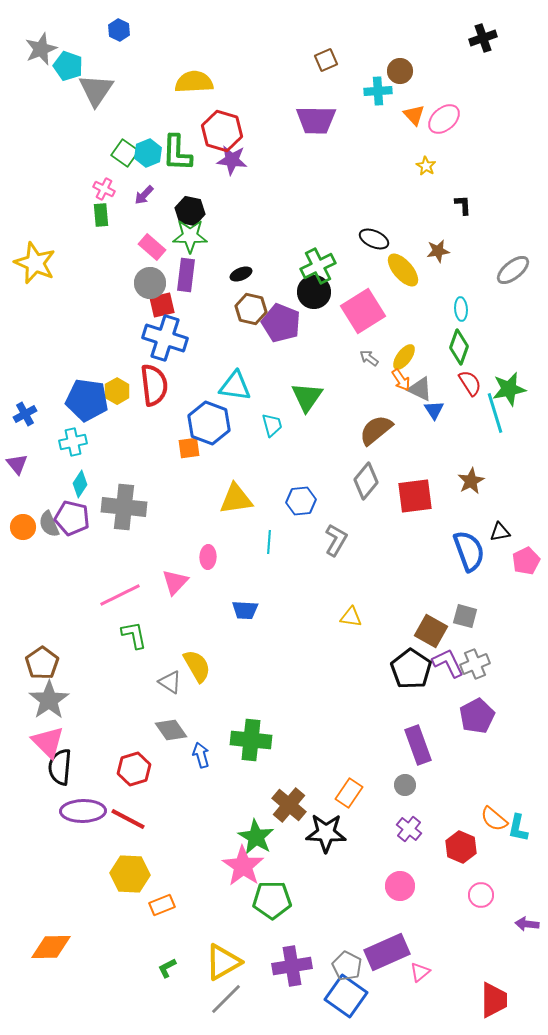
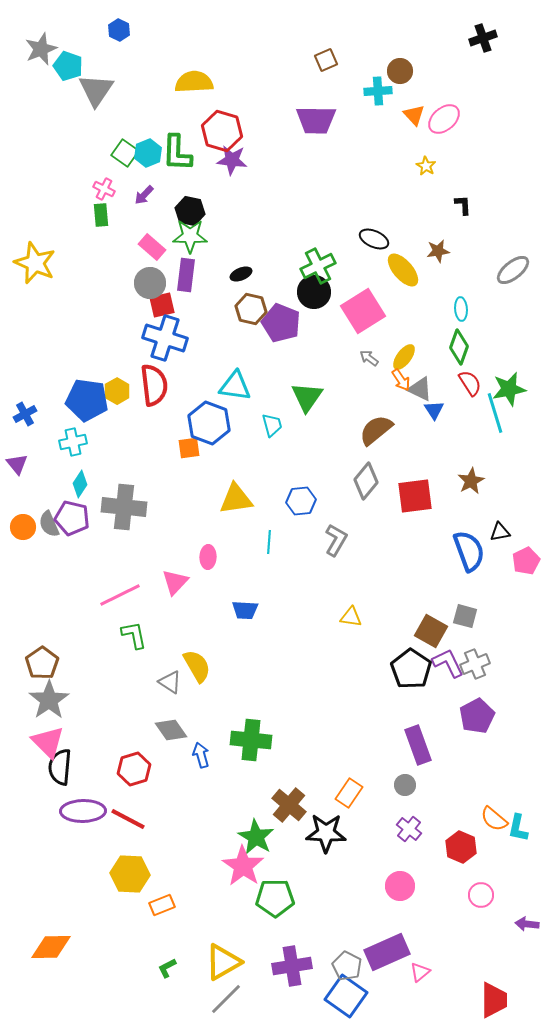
green pentagon at (272, 900): moved 3 px right, 2 px up
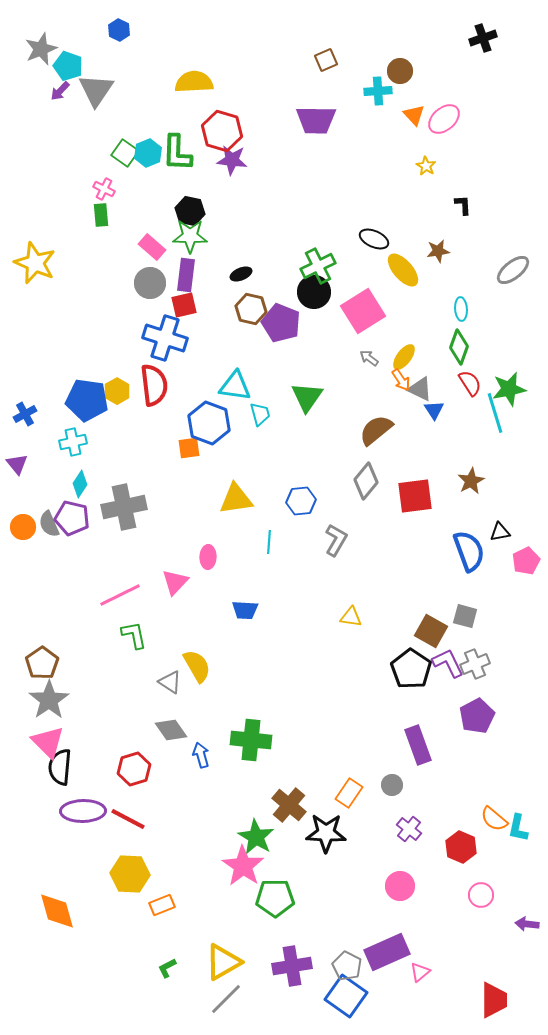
purple arrow at (144, 195): moved 84 px left, 104 px up
red square at (162, 305): moved 22 px right
cyan trapezoid at (272, 425): moved 12 px left, 11 px up
gray cross at (124, 507): rotated 18 degrees counterclockwise
gray circle at (405, 785): moved 13 px left
orange diamond at (51, 947): moved 6 px right, 36 px up; rotated 75 degrees clockwise
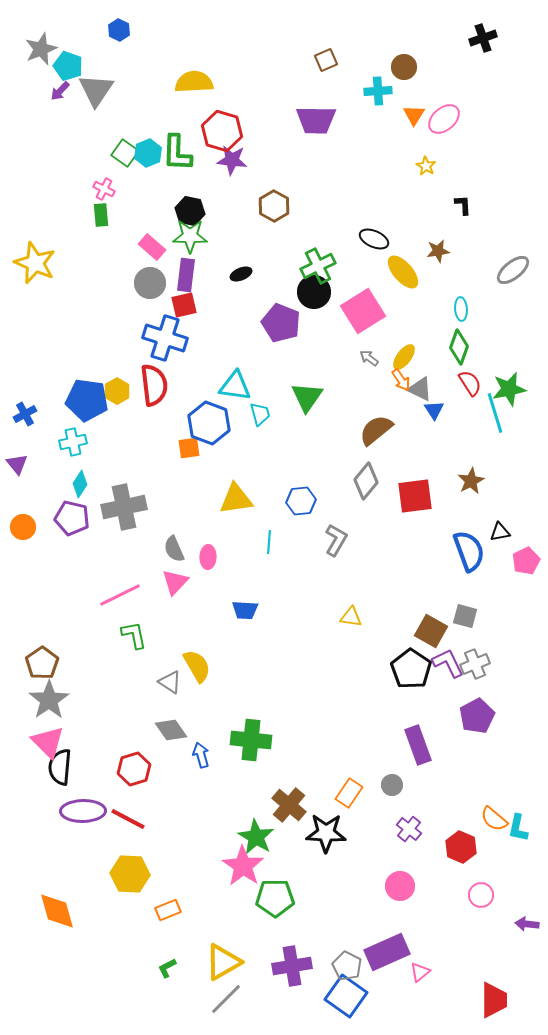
brown circle at (400, 71): moved 4 px right, 4 px up
orange triangle at (414, 115): rotated 15 degrees clockwise
yellow ellipse at (403, 270): moved 2 px down
brown hexagon at (251, 309): moved 23 px right, 103 px up; rotated 16 degrees clockwise
gray semicircle at (49, 524): moved 125 px right, 25 px down
orange rectangle at (162, 905): moved 6 px right, 5 px down
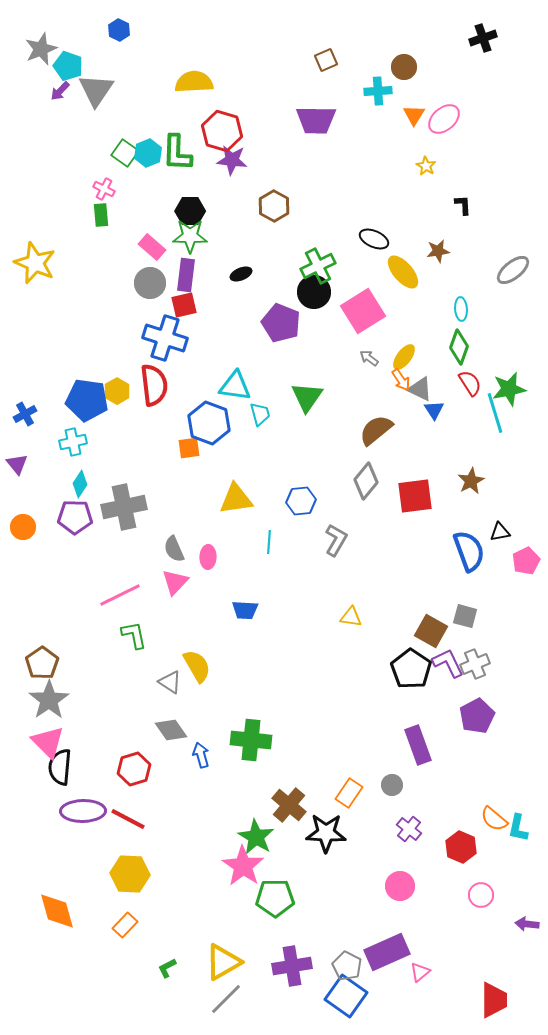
black hexagon at (190, 211): rotated 12 degrees counterclockwise
purple pentagon at (72, 518): moved 3 px right, 1 px up; rotated 12 degrees counterclockwise
orange rectangle at (168, 910): moved 43 px left, 15 px down; rotated 25 degrees counterclockwise
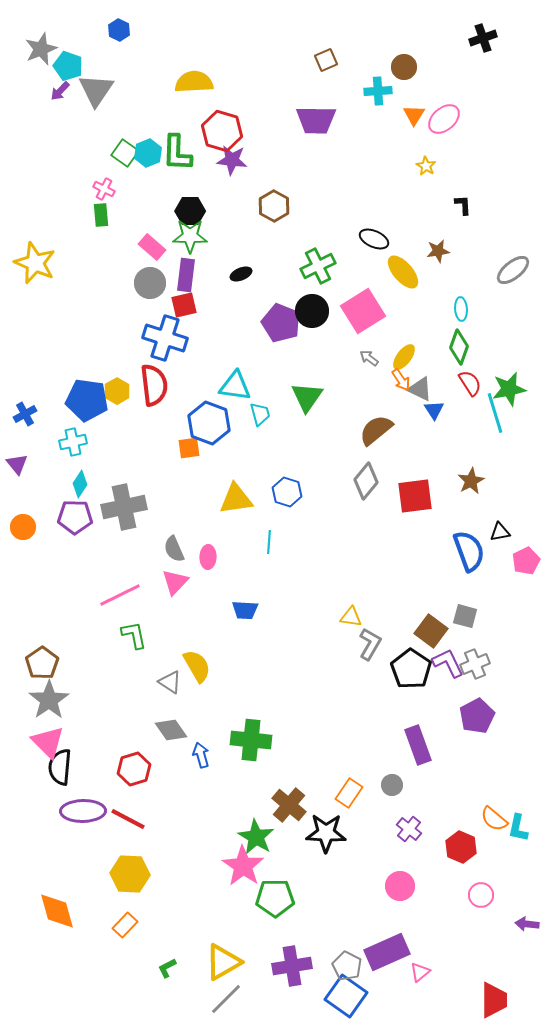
black circle at (314, 292): moved 2 px left, 19 px down
blue hexagon at (301, 501): moved 14 px left, 9 px up; rotated 24 degrees clockwise
gray L-shape at (336, 540): moved 34 px right, 104 px down
brown square at (431, 631): rotated 8 degrees clockwise
